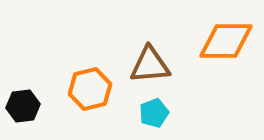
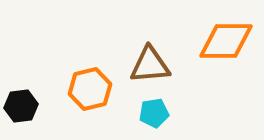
black hexagon: moved 2 px left
cyan pentagon: rotated 12 degrees clockwise
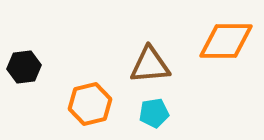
orange hexagon: moved 15 px down
black hexagon: moved 3 px right, 39 px up
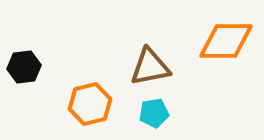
brown triangle: moved 2 px down; rotated 6 degrees counterclockwise
